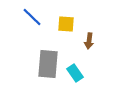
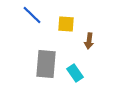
blue line: moved 2 px up
gray rectangle: moved 2 px left
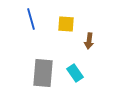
blue line: moved 1 px left, 4 px down; rotated 30 degrees clockwise
gray rectangle: moved 3 px left, 9 px down
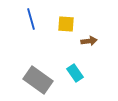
brown arrow: rotated 105 degrees counterclockwise
gray rectangle: moved 5 px left, 7 px down; rotated 60 degrees counterclockwise
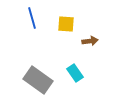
blue line: moved 1 px right, 1 px up
brown arrow: moved 1 px right
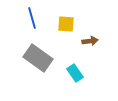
gray rectangle: moved 22 px up
